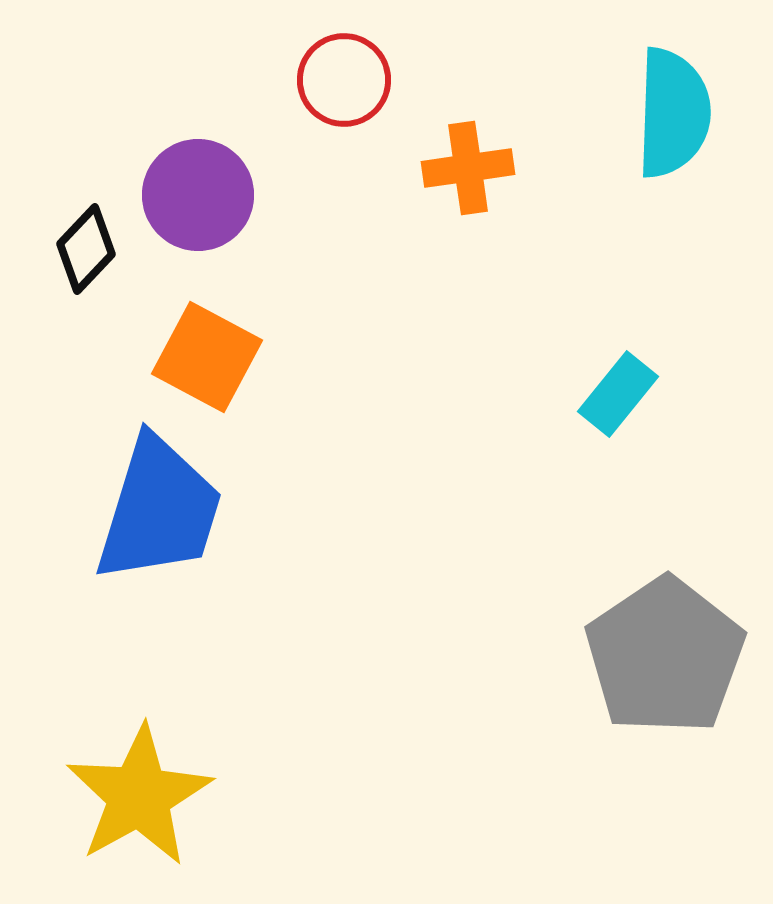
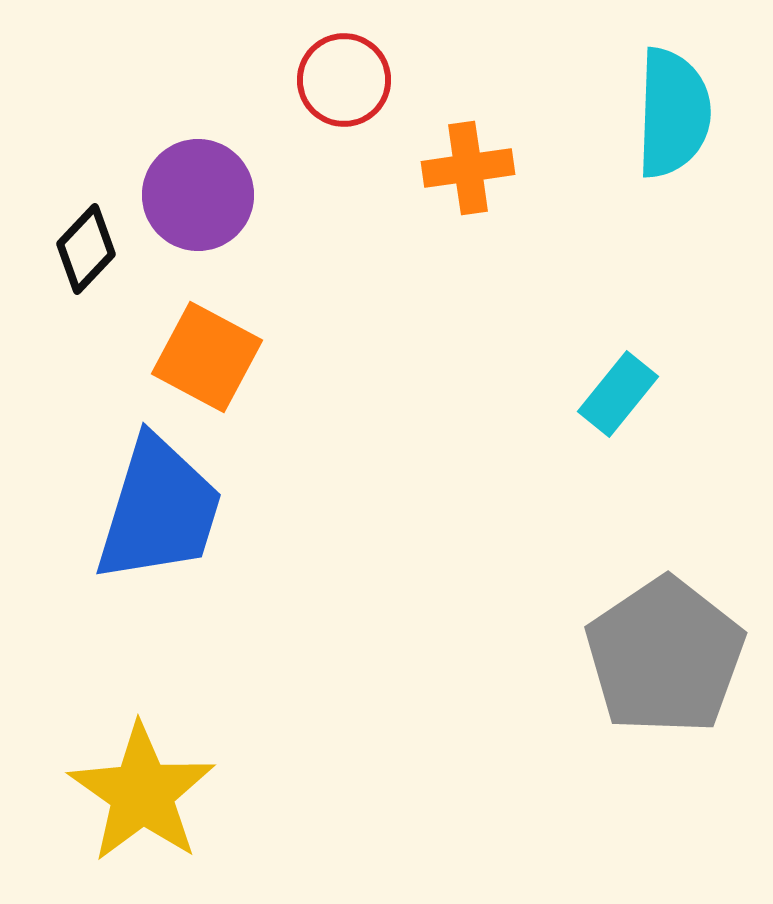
yellow star: moved 3 px right, 3 px up; rotated 8 degrees counterclockwise
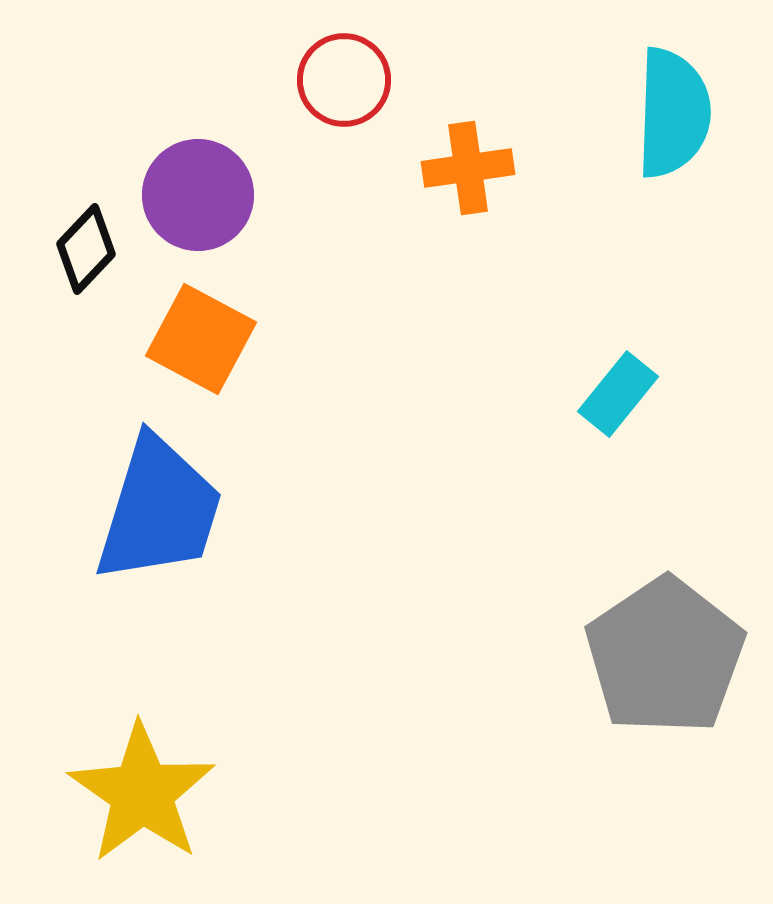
orange square: moved 6 px left, 18 px up
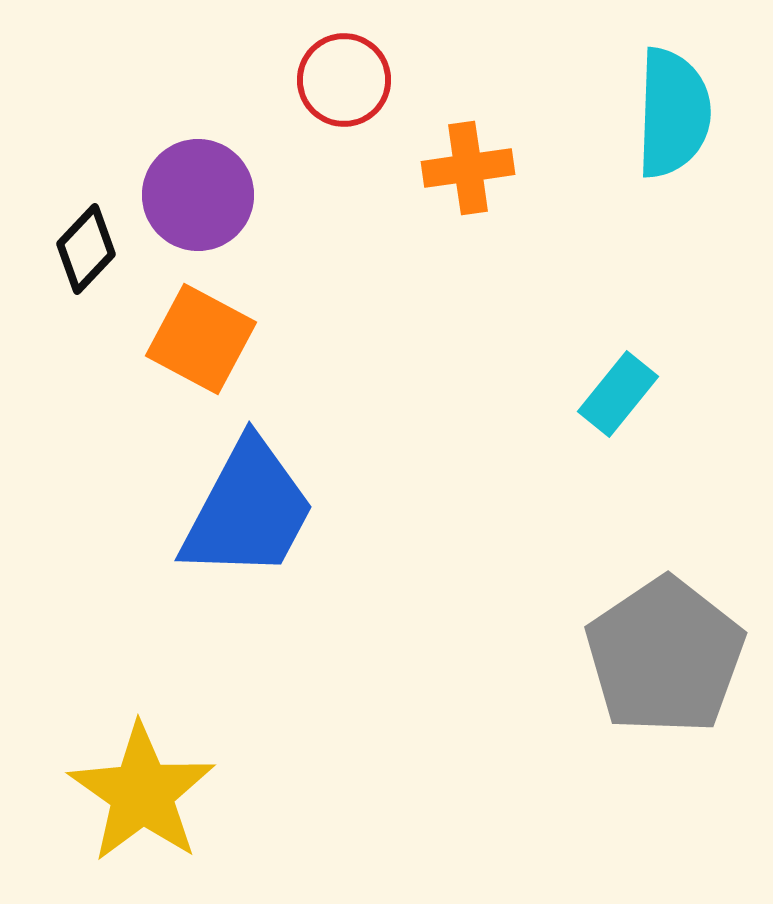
blue trapezoid: moved 89 px right; rotated 11 degrees clockwise
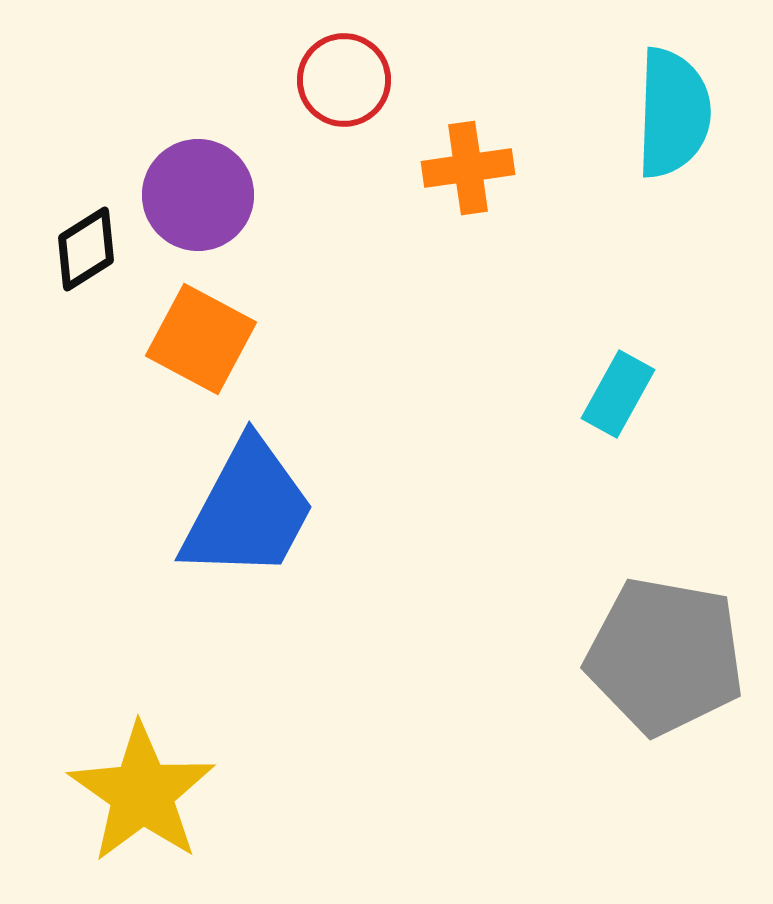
black diamond: rotated 14 degrees clockwise
cyan rectangle: rotated 10 degrees counterclockwise
gray pentagon: rotated 28 degrees counterclockwise
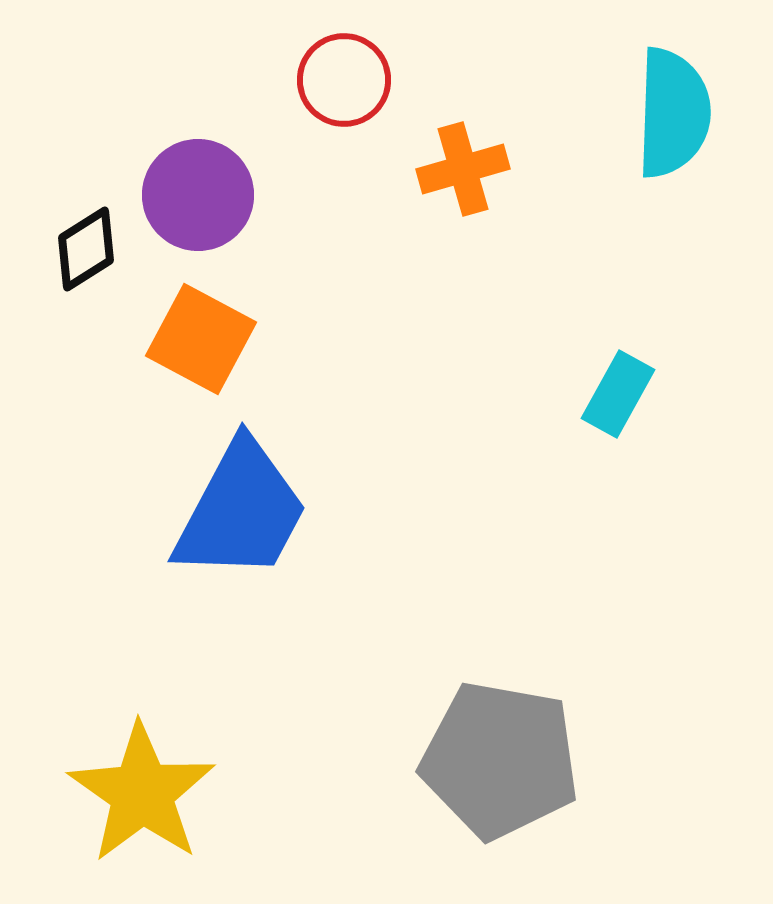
orange cross: moved 5 px left, 1 px down; rotated 8 degrees counterclockwise
blue trapezoid: moved 7 px left, 1 px down
gray pentagon: moved 165 px left, 104 px down
